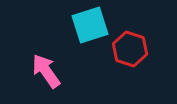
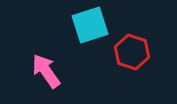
red hexagon: moved 2 px right, 3 px down
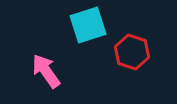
cyan square: moved 2 px left
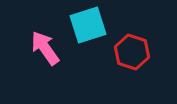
pink arrow: moved 1 px left, 23 px up
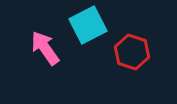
cyan square: rotated 9 degrees counterclockwise
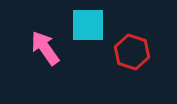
cyan square: rotated 27 degrees clockwise
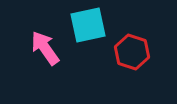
cyan square: rotated 12 degrees counterclockwise
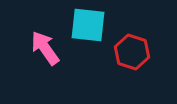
cyan square: rotated 18 degrees clockwise
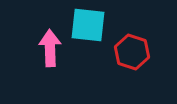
pink arrow: moved 5 px right; rotated 33 degrees clockwise
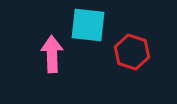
pink arrow: moved 2 px right, 6 px down
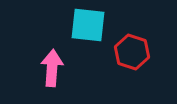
pink arrow: moved 14 px down; rotated 6 degrees clockwise
